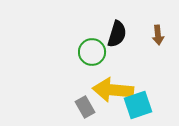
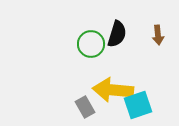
green circle: moved 1 px left, 8 px up
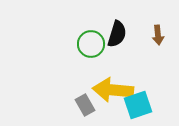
gray rectangle: moved 2 px up
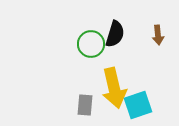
black semicircle: moved 2 px left
yellow arrow: moved 1 px right, 2 px up; rotated 108 degrees counterclockwise
gray rectangle: rotated 35 degrees clockwise
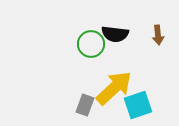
black semicircle: rotated 80 degrees clockwise
yellow arrow: rotated 120 degrees counterclockwise
gray rectangle: rotated 15 degrees clockwise
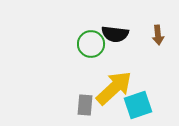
gray rectangle: rotated 15 degrees counterclockwise
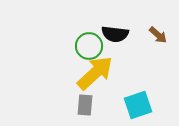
brown arrow: rotated 42 degrees counterclockwise
green circle: moved 2 px left, 2 px down
yellow arrow: moved 19 px left, 15 px up
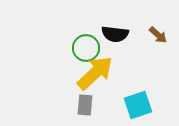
green circle: moved 3 px left, 2 px down
